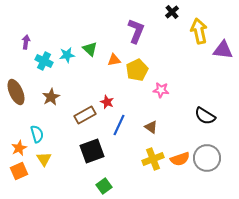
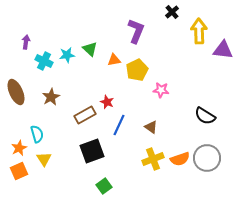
yellow arrow: rotated 10 degrees clockwise
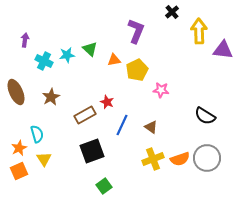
purple arrow: moved 1 px left, 2 px up
blue line: moved 3 px right
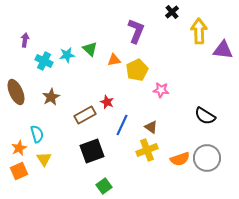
yellow cross: moved 6 px left, 9 px up
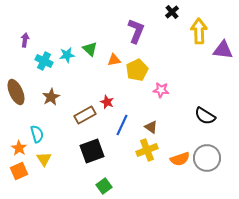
orange star: rotated 14 degrees counterclockwise
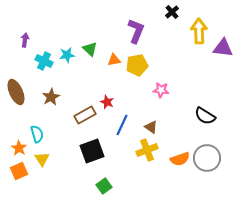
purple triangle: moved 2 px up
yellow pentagon: moved 5 px up; rotated 15 degrees clockwise
yellow triangle: moved 2 px left
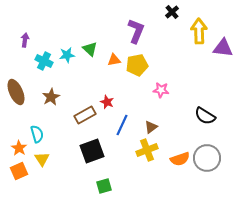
brown triangle: rotated 48 degrees clockwise
green square: rotated 21 degrees clockwise
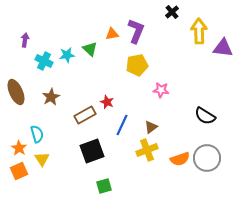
orange triangle: moved 2 px left, 26 px up
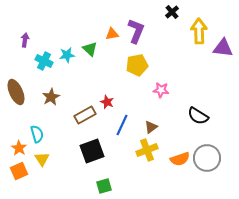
black semicircle: moved 7 px left
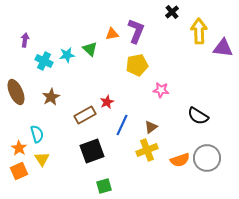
red star: rotated 24 degrees clockwise
orange semicircle: moved 1 px down
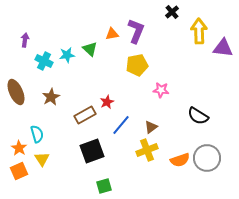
blue line: moved 1 px left; rotated 15 degrees clockwise
